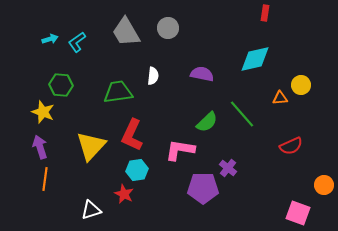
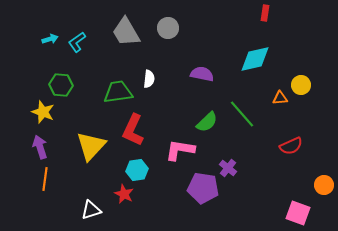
white semicircle: moved 4 px left, 3 px down
red L-shape: moved 1 px right, 5 px up
purple pentagon: rotated 8 degrees clockwise
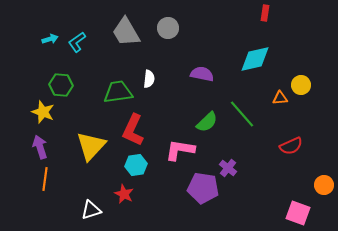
cyan hexagon: moved 1 px left, 5 px up
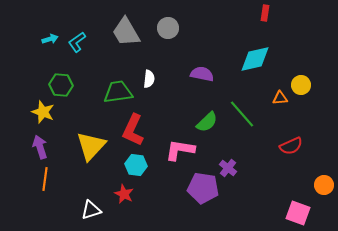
cyan hexagon: rotated 15 degrees clockwise
